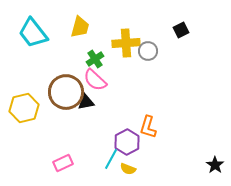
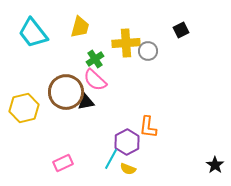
orange L-shape: rotated 10 degrees counterclockwise
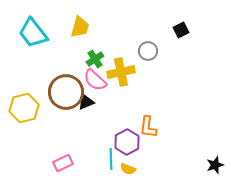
yellow cross: moved 5 px left, 29 px down; rotated 8 degrees counterclockwise
black triangle: rotated 12 degrees counterclockwise
cyan line: rotated 30 degrees counterclockwise
black star: rotated 18 degrees clockwise
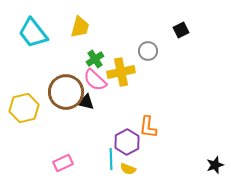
black triangle: rotated 36 degrees clockwise
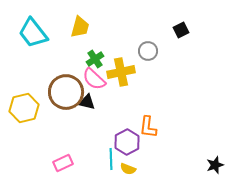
pink semicircle: moved 1 px left, 1 px up
black triangle: moved 1 px right
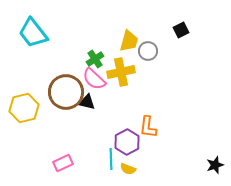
yellow trapezoid: moved 49 px right, 14 px down
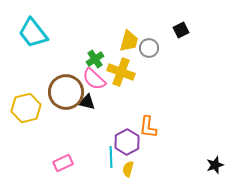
gray circle: moved 1 px right, 3 px up
yellow cross: rotated 32 degrees clockwise
yellow hexagon: moved 2 px right
cyan line: moved 2 px up
yellow semicircle: rotated 84 degrees clockwise
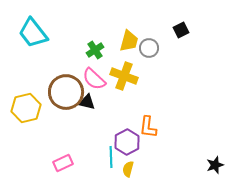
green cross: moved 9 px up
yellow cross: moved 3 px right, 4 px down
